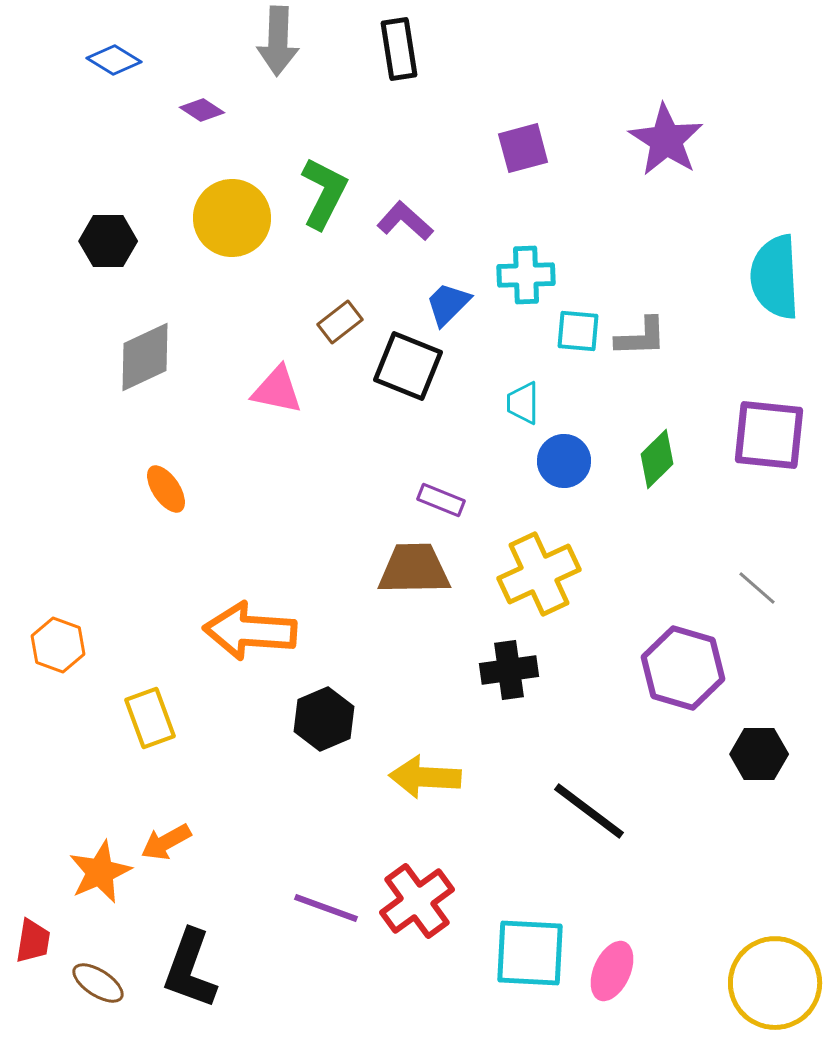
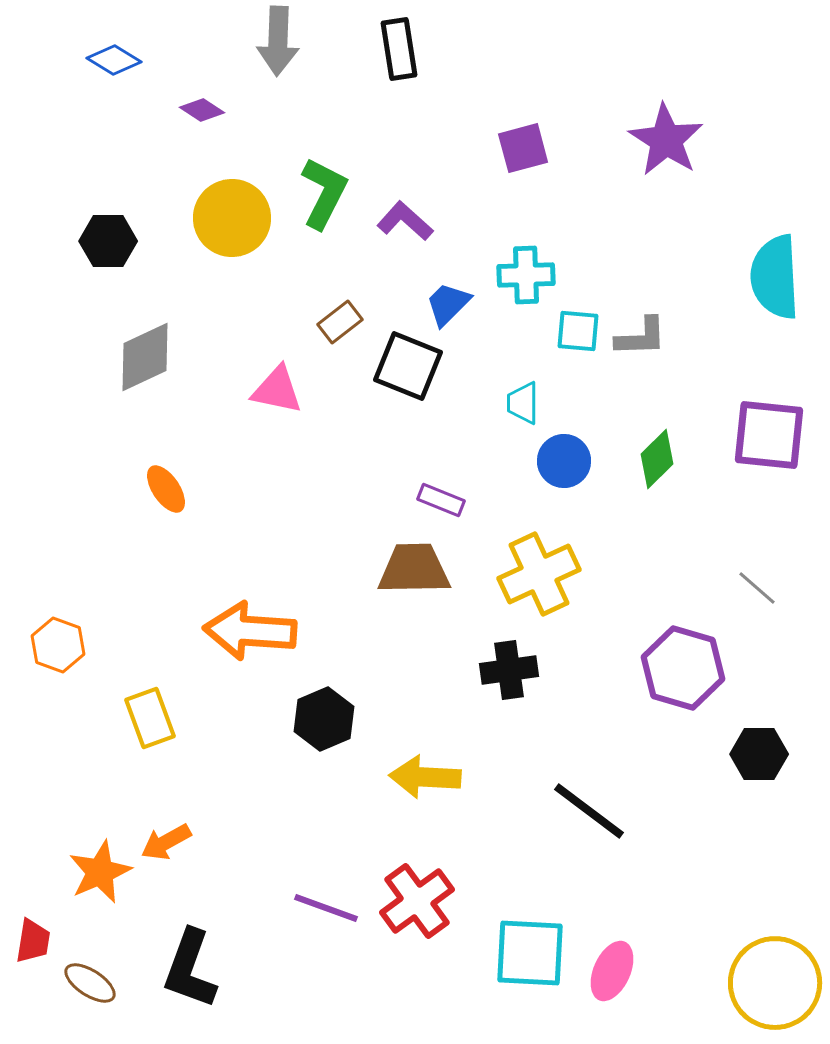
brown ellipse at (98, 983): moved 8 px left
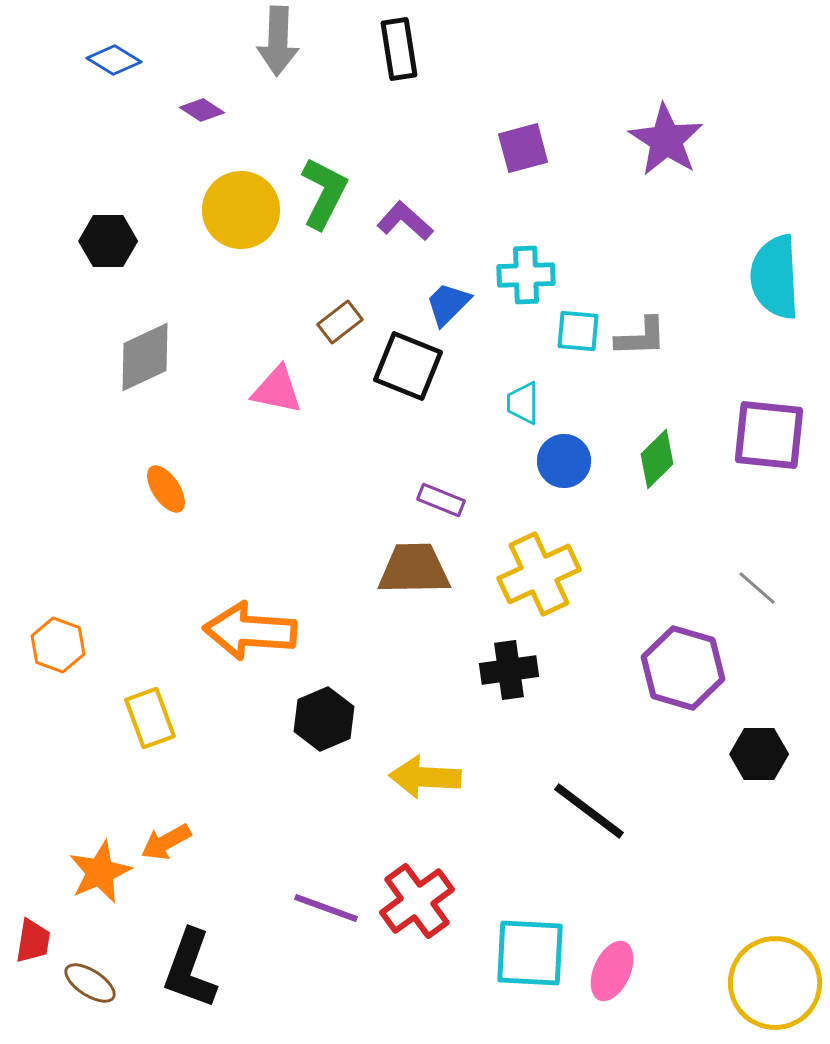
yellow circle at (232, 218): moved 9 px right, 8 px up
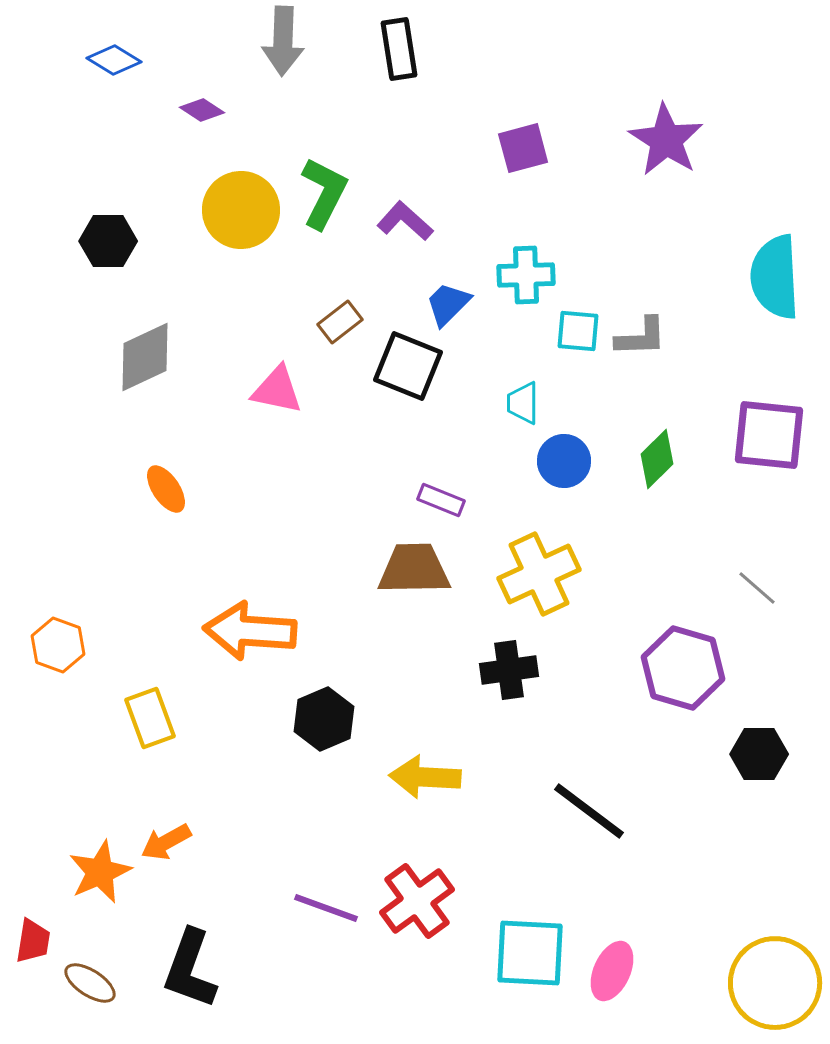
gray arrow at (278, 41): moved 5 px right
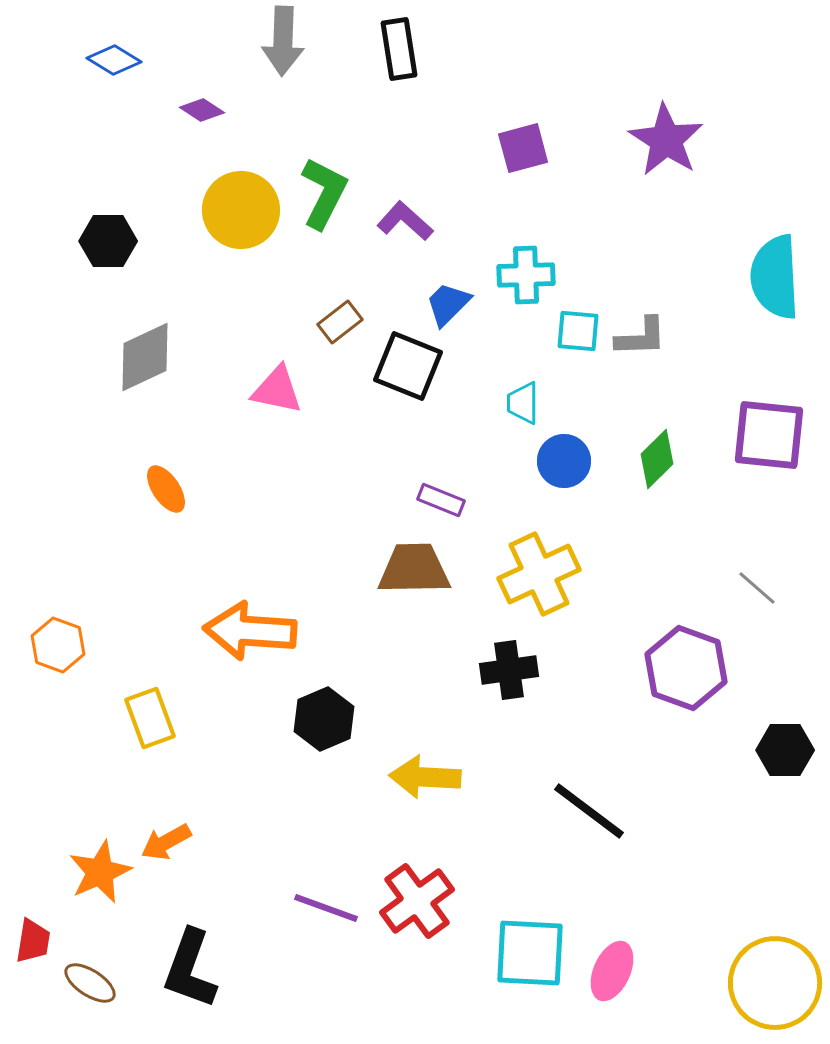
purple hexagon at (683, 668): moved 3 px right; rotated 4 degrees clockwise
black hexagon at (759, 754): moved 26 px right, 4 px up
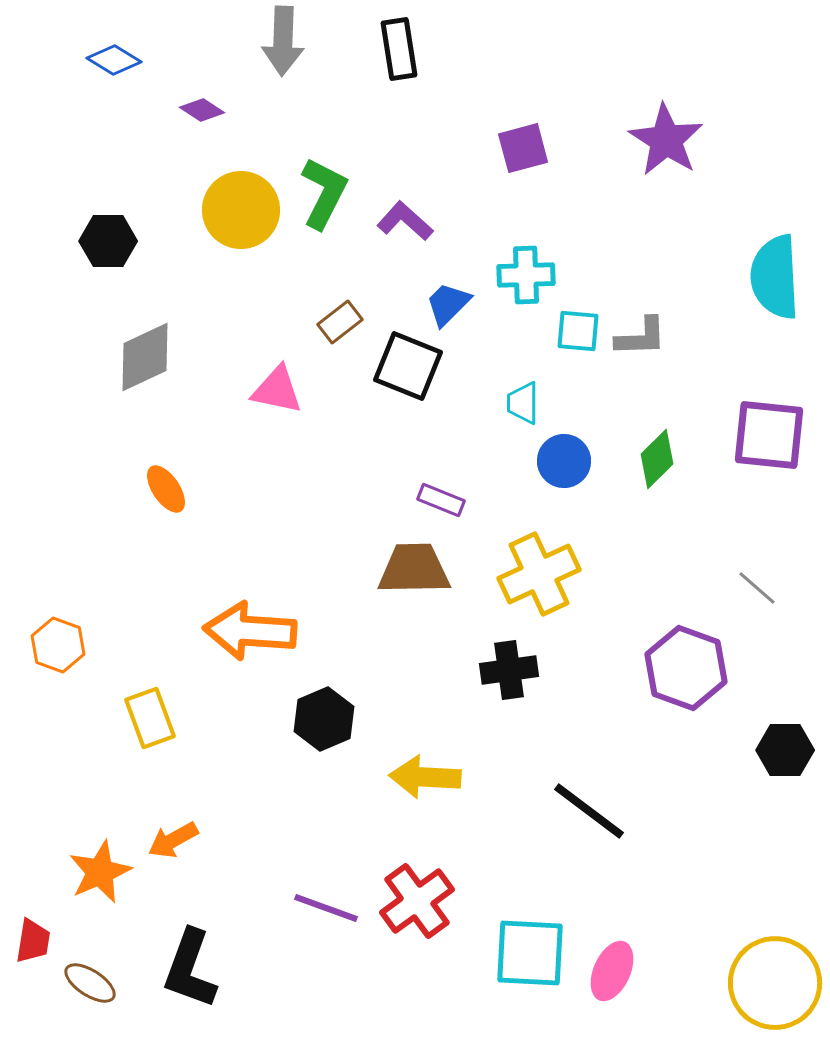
orange arrow at (166, 842): moved 7 px right, 2 px up
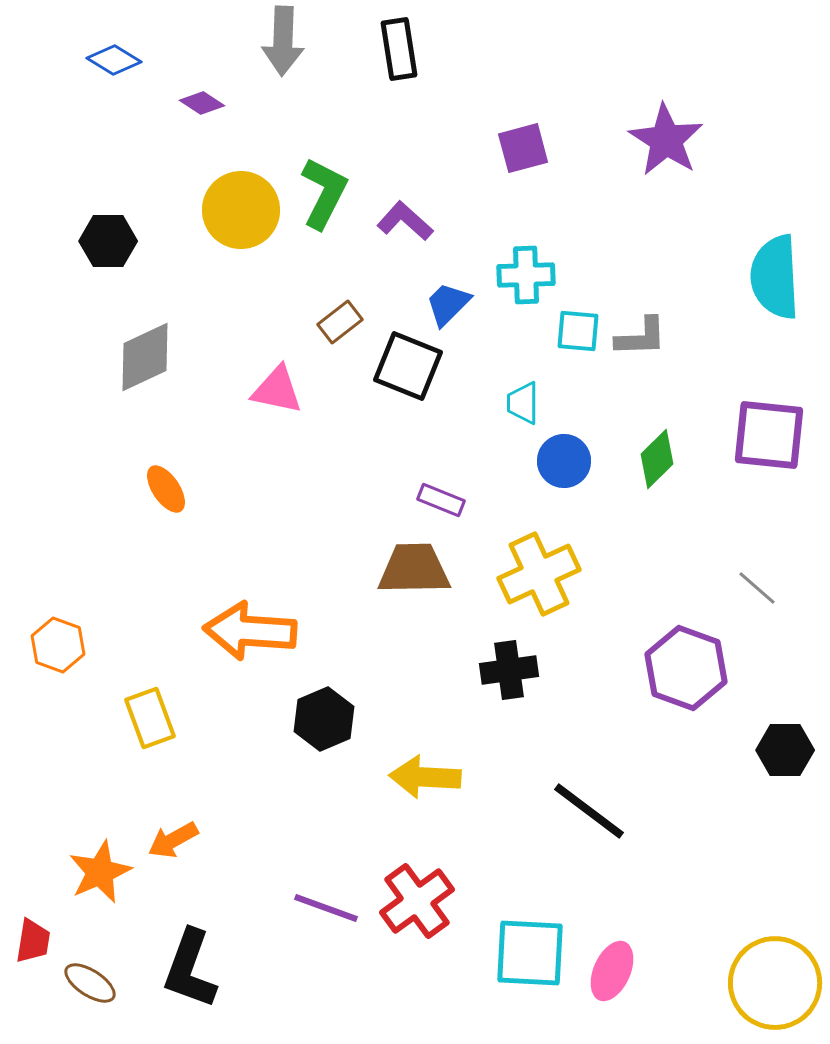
purple diamond at (202, 110): moved 7 px up
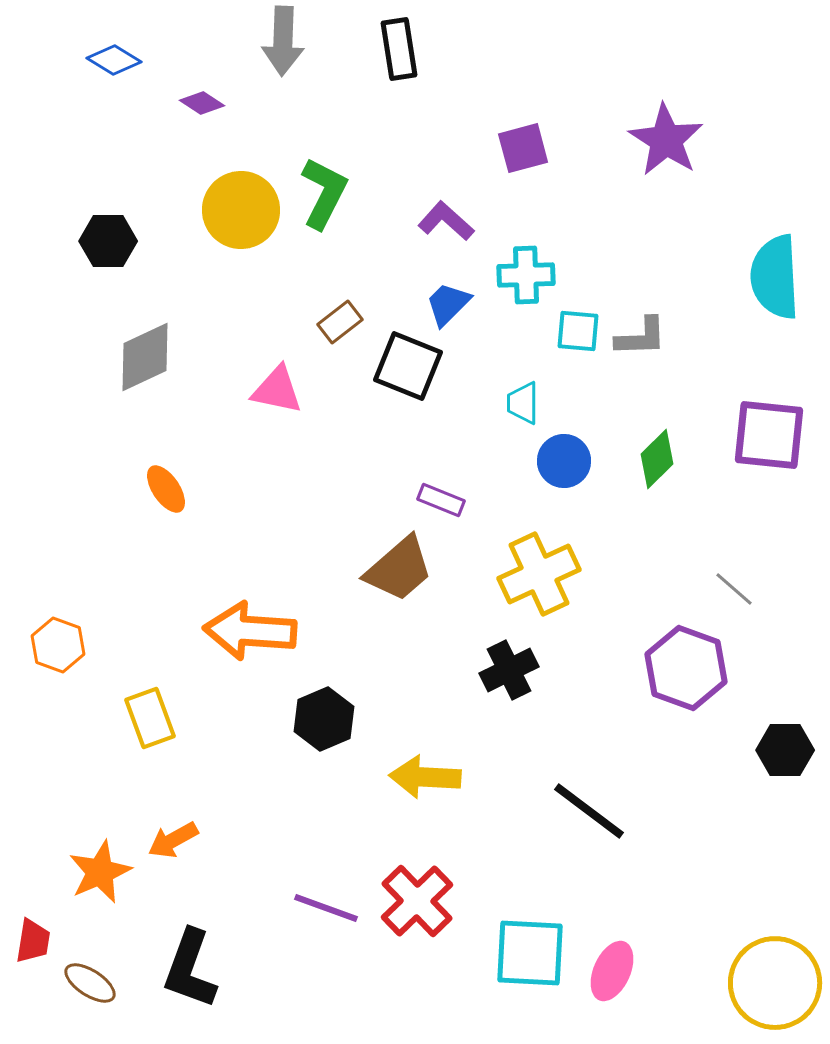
purple L-shape at (405, 221): moved 41 px right
brown trapezoid at (414, 569): moved 15 px left; rotated 140 degrees clockwise
gray line at (757, 588): moved 23 px left, 1 px down
black cross at (509, 670): rotated 18 degrees counterclockwise
red cross at (417, 901): rotated 8 degrees counterclockwise
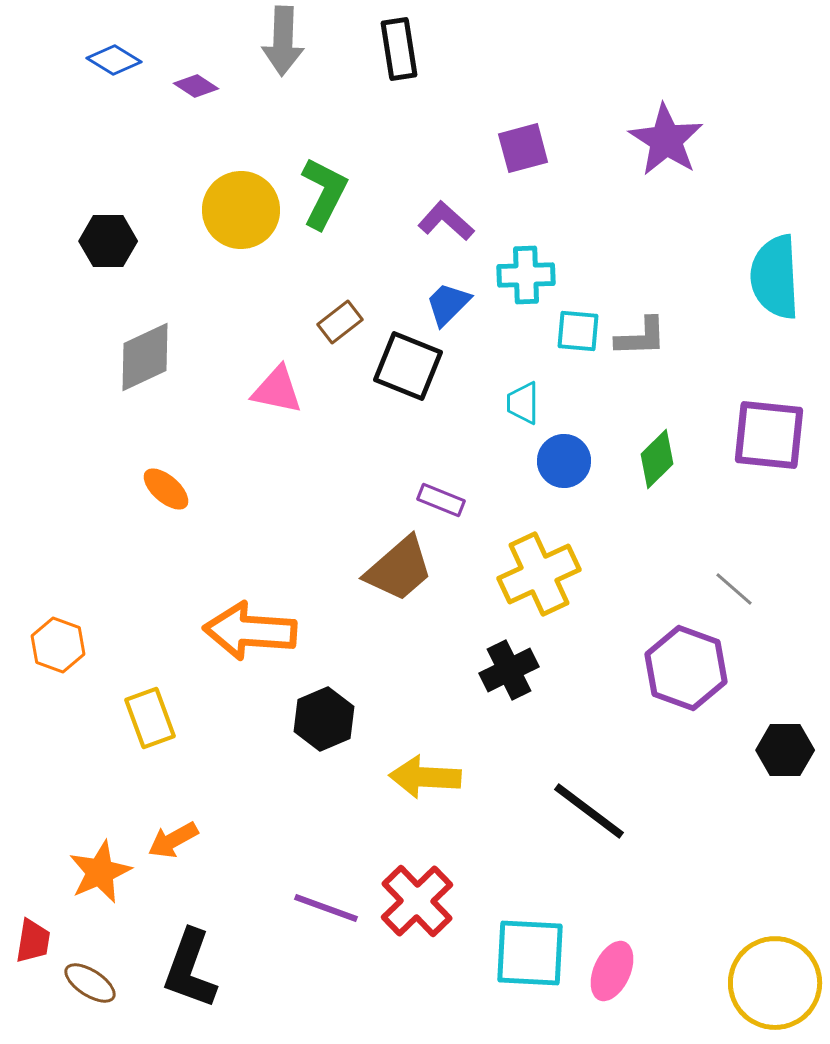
purple diamond at (202, 103): moved 6 px left, 17 px up
orange ellipse at (166, 489): rotated 15 degrees counterclockwise
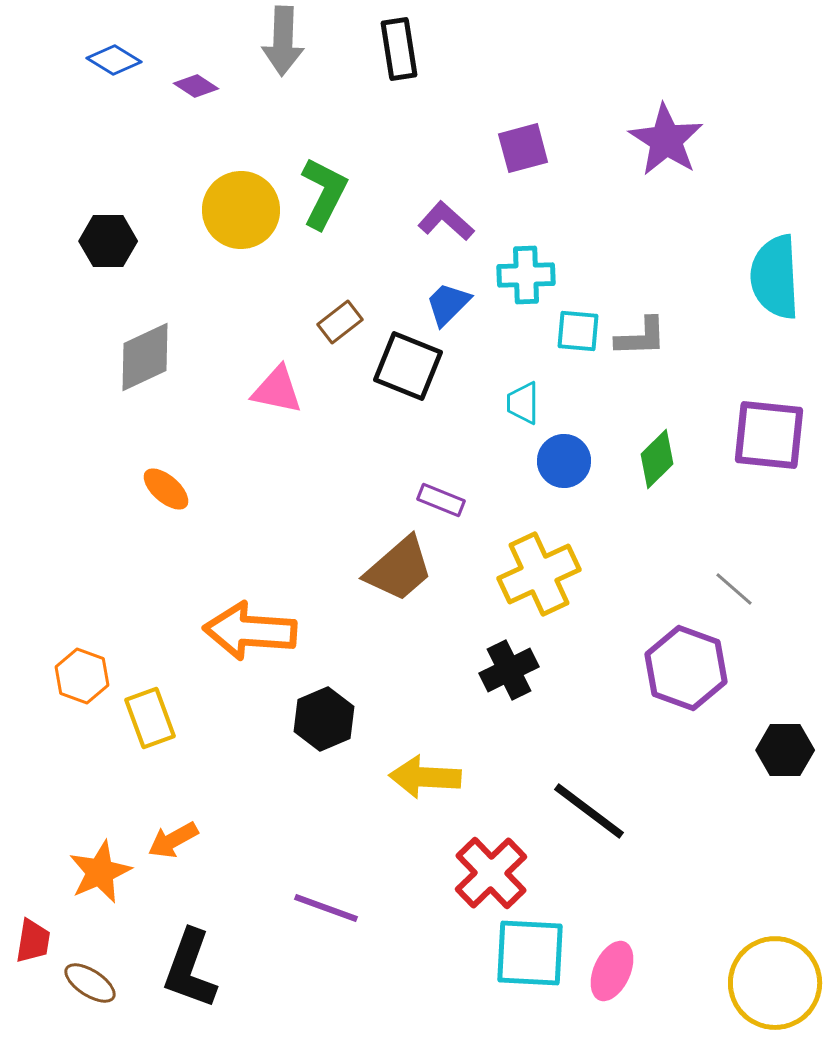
orange hexagon at (58, 645): moved 24 px right, 31 px down
red cross at (417, 901): moved 74 px right, 28 px up
